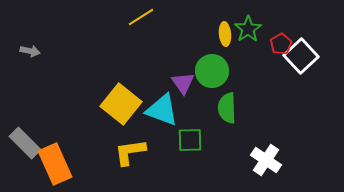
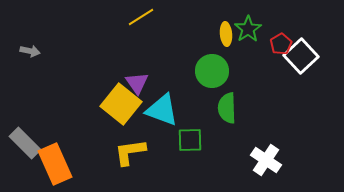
yellow ellipse: moved 1 px right
purple triangle: moved 46 px left
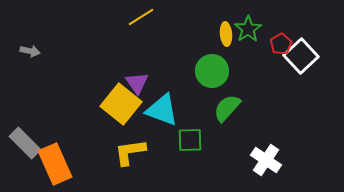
green semicircle: rotated 44 degrees clockwise
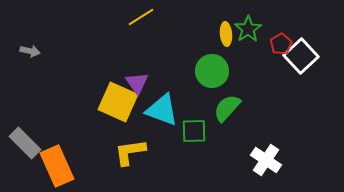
yellow square: moved 3 px left, 2 px up; rotated 15 degrees counterclockwise
green square: moved 4 px right, 9 px up
orange rectangle: moved 2 px right, 2 px down
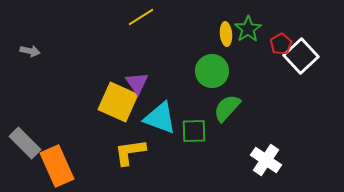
cyan triangle: moved 2 px left, 8 px down
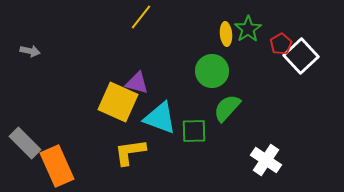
yellow line: rotated 20 degrees counterclockwise
purple triangle: rotated 40 degrees counterclockwise
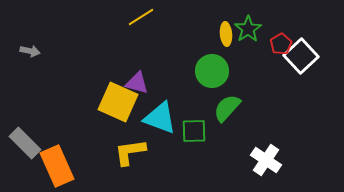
yellow line: rotated 20 degrees clockwise
